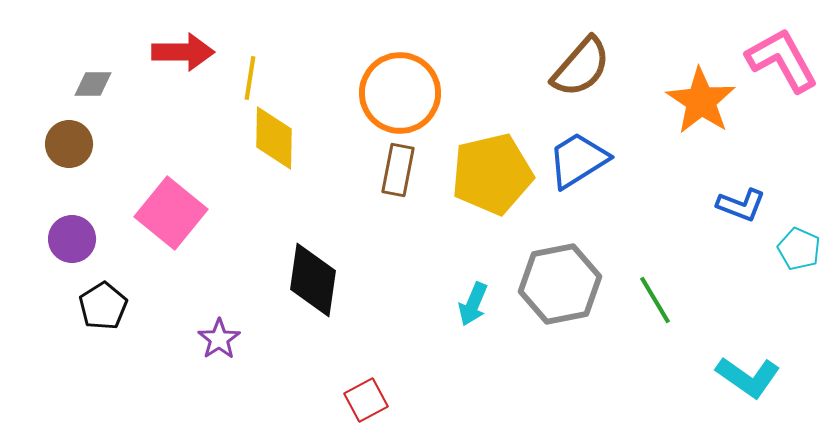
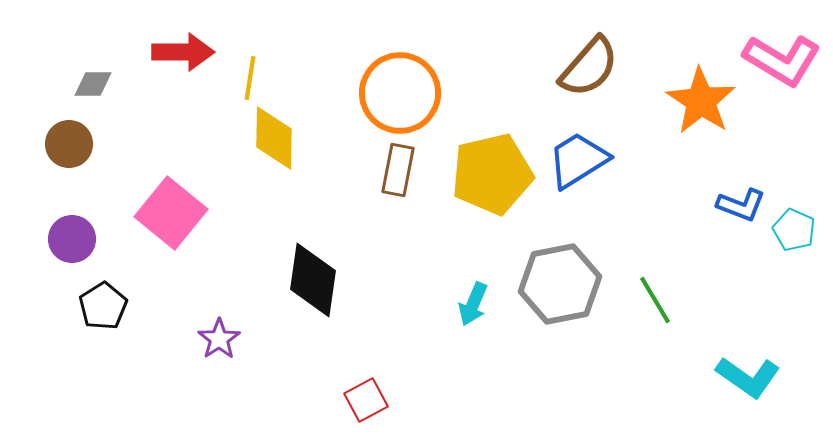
pink L-shape: rotated 150 degrees clockwise
brown semicircle: moved 8 px right
cyan pentagon: moved 5 px left, 19 px up
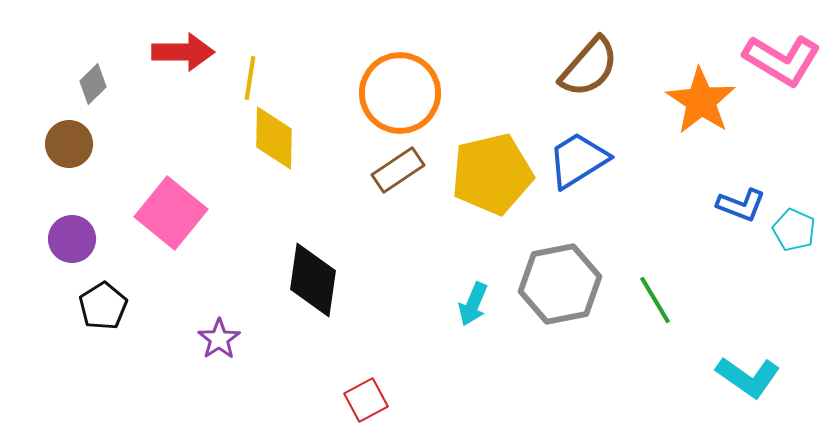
gray diamond: rotated 45 degrees counterclockwise
brown rectangle: rotated 45 degrees clockwise
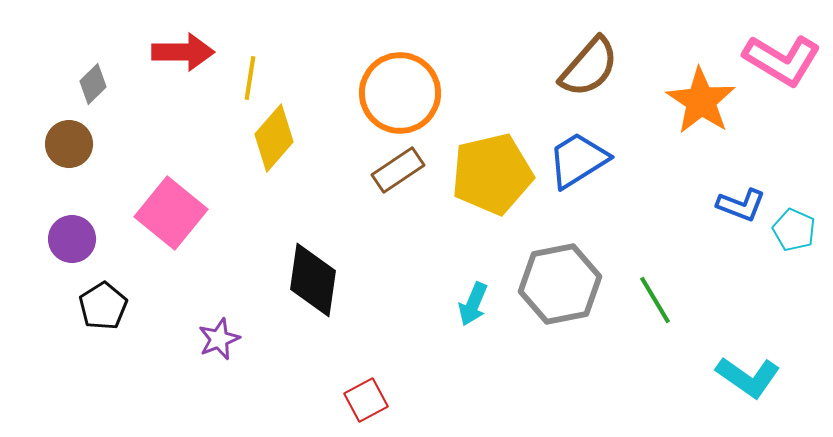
yellow diamond: rotated 40 degrees clockwise
purple star: rotated 12 degrees clockwise
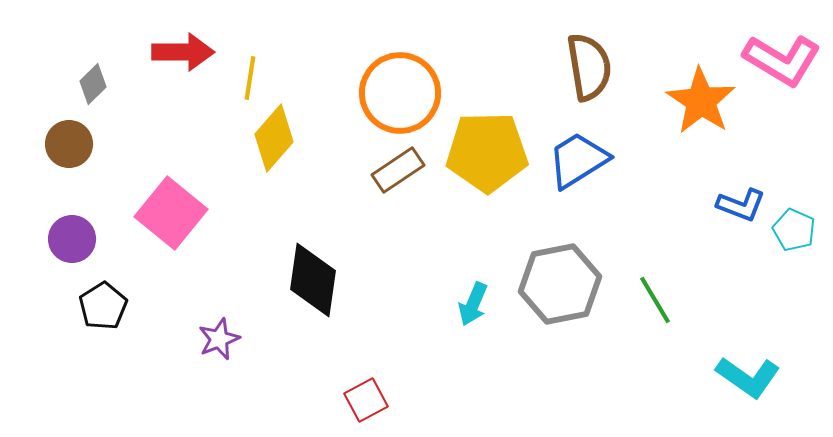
brown semicircle: rotated 50 degrees counterclockwise
yellow pentagon: moved 5 px left, 22 px up; rotated 12 degrees clockwise
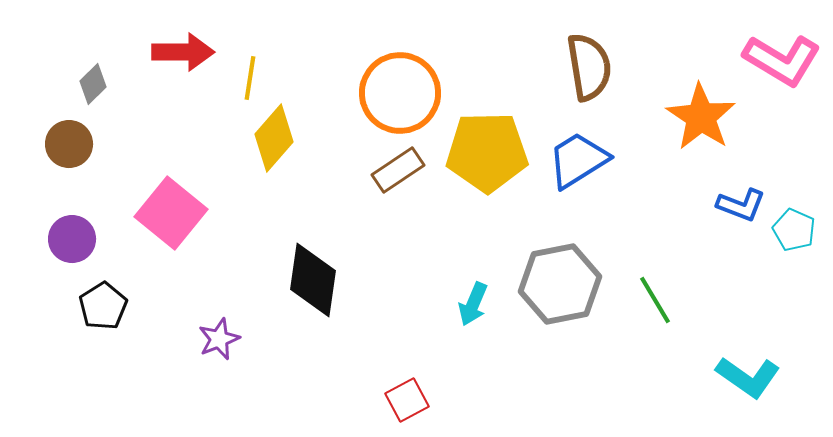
orange star: moved 16 px down
red square: moved 41 px right
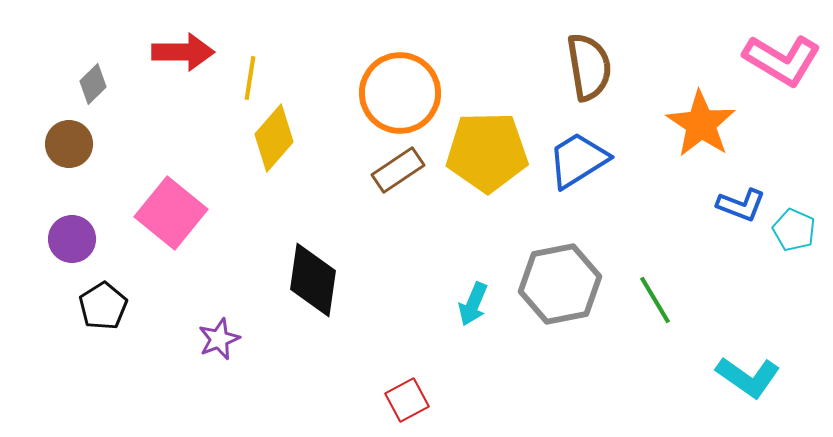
orange star: moved 7 px down
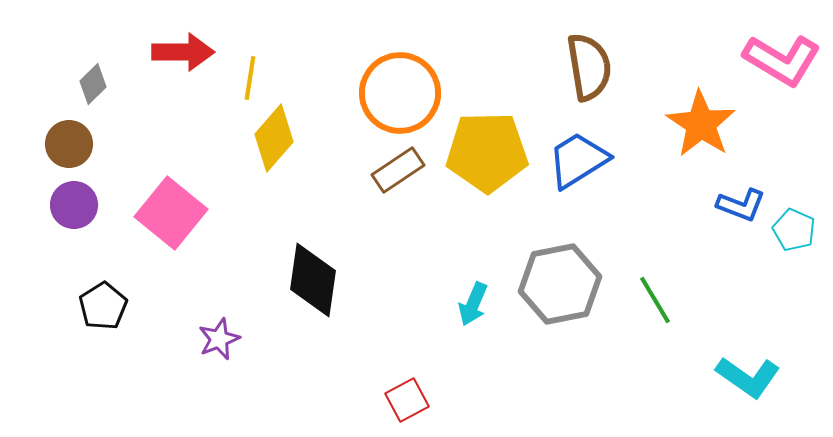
purple circle: moved 2 px right, 34 px up
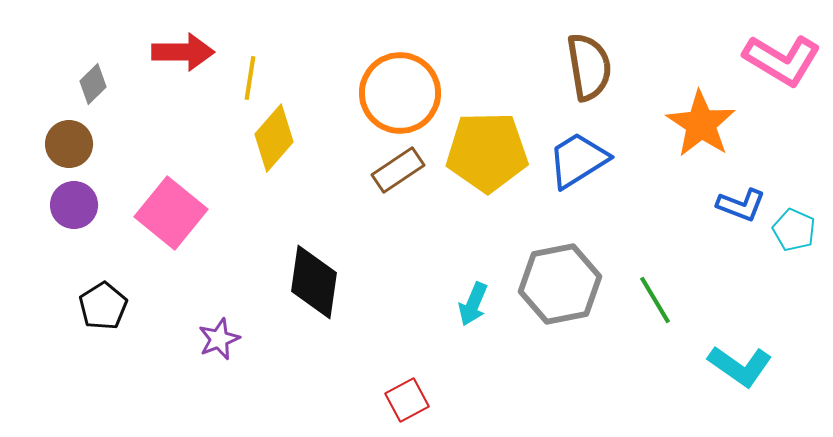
black diamond: moved 1 px right, 2 px down
cyan L-shape: moved 8 px left, 11 px up
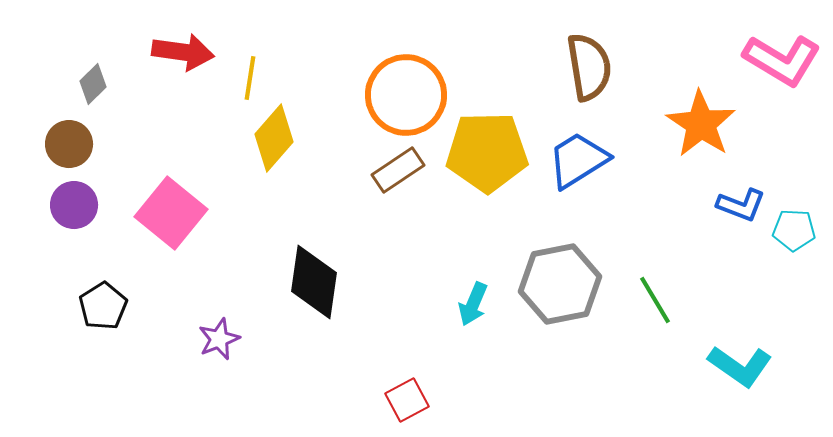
red arrow: rotated 8 degrees clockwise
orange circle: moved 6 px right, 2 px down
cyan pentagon: rotated 21 degrees counterclockwise
